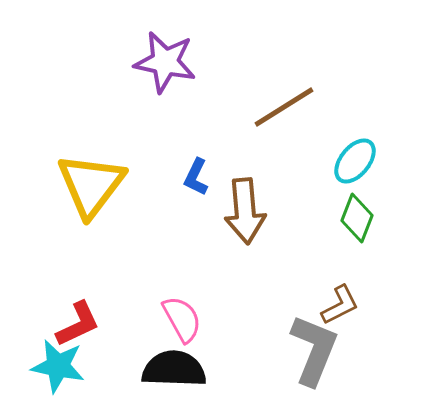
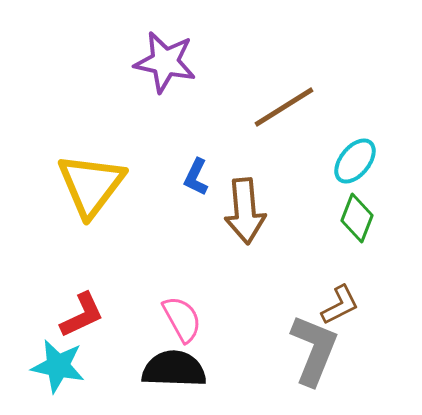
red L-shape: moved 4 px right, 9 px up
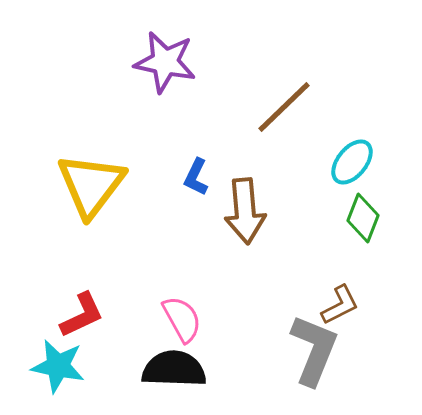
brown line: rotated 12 degrees counterclockwise
cyan ellipse: moved 3 px left, 1 px down
green diamond: moved 6 px right
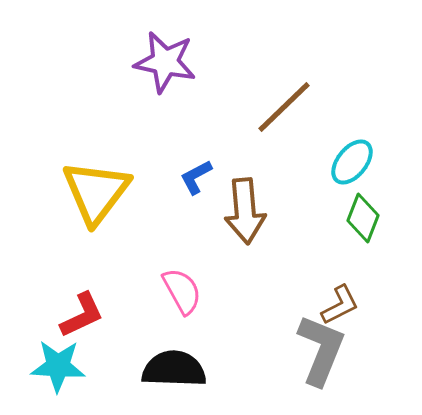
blue L-shape: rotated 36 degrees clockwise
yellow triangle: moved 5 px right, 7 px down
pink semicircle: moved 28 px up
gray L-shape: moved 7 px right
cyan star: rotated 8 degrees counterclockwise
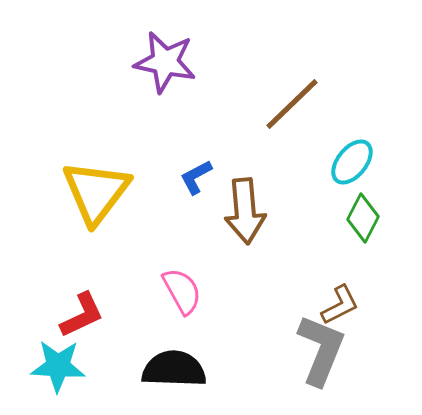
brown line: moved 8 px right, 3 px up
green diamond: rotated 6 degrees clockwise
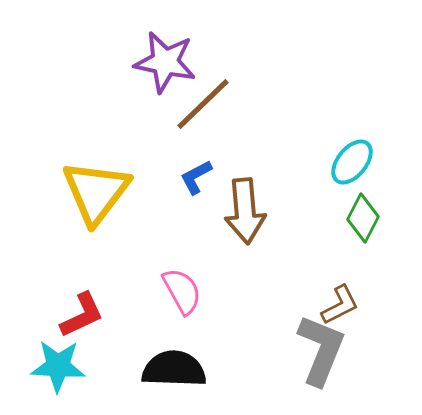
brown line: moved 89 px left
